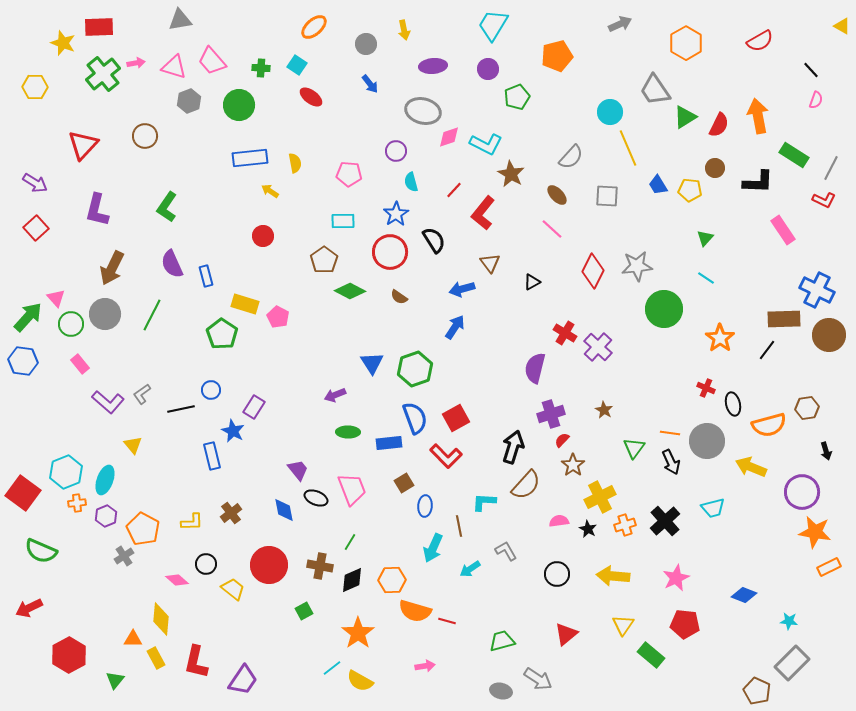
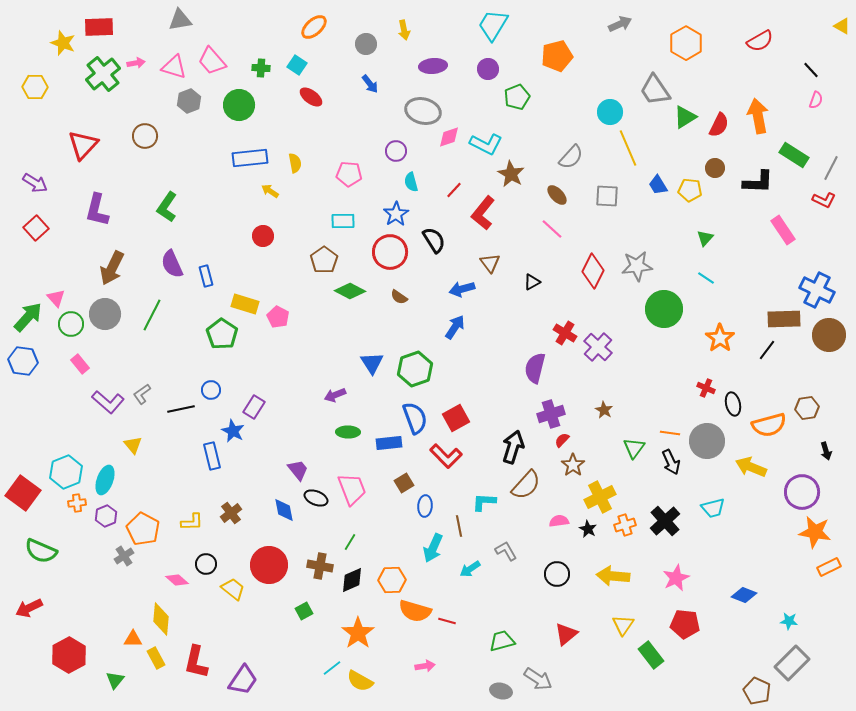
green rectangle at (651, 655): rotated 12 degrees clockwise
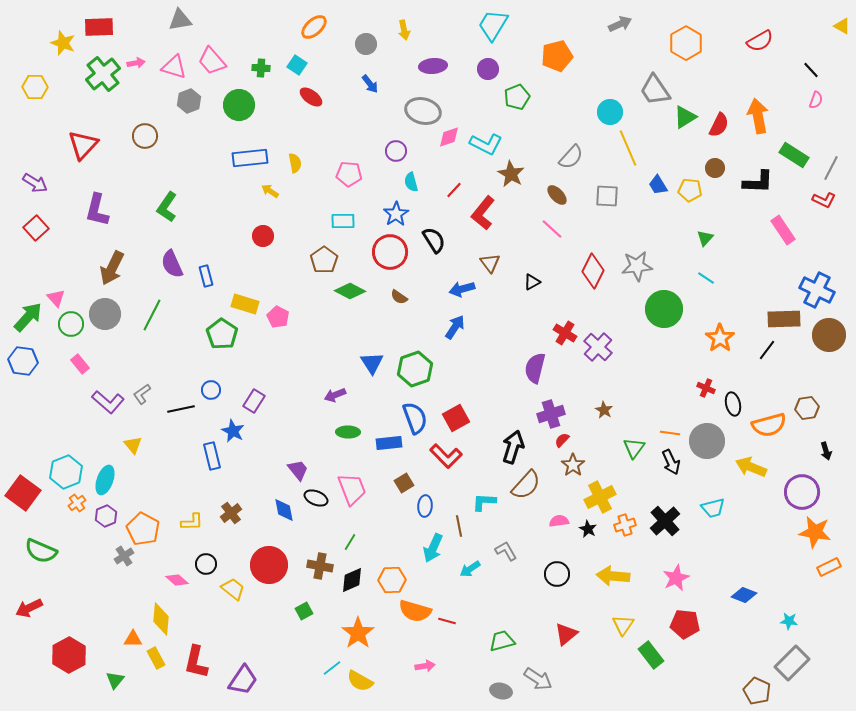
purple rectangle at (254, 407): moved 6 px up
orange cross at (77, 503): rotated 30 degrees counterclockwise
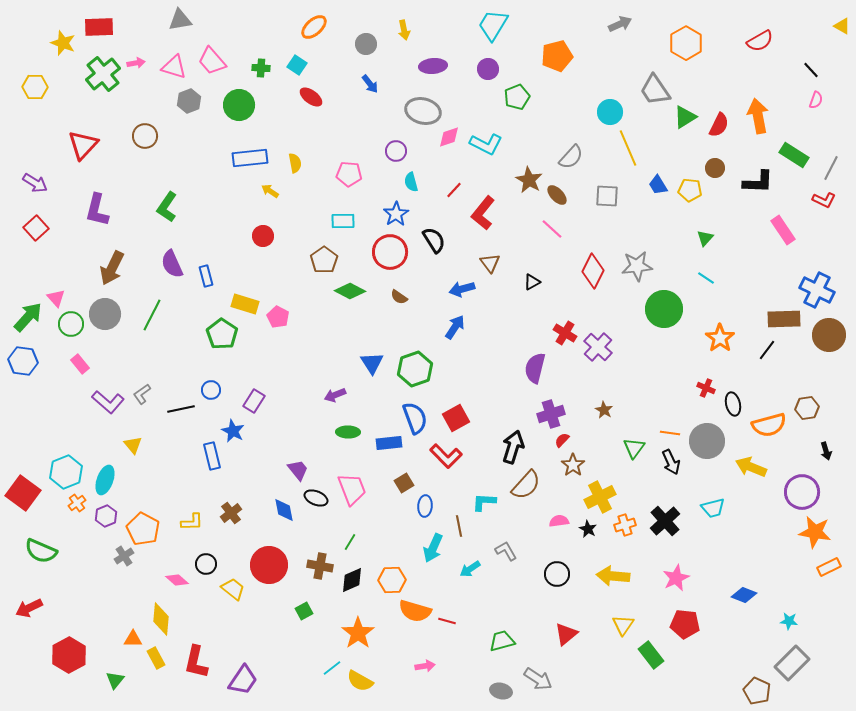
brown star at (511, 174): moved 18 px right, 6 px down
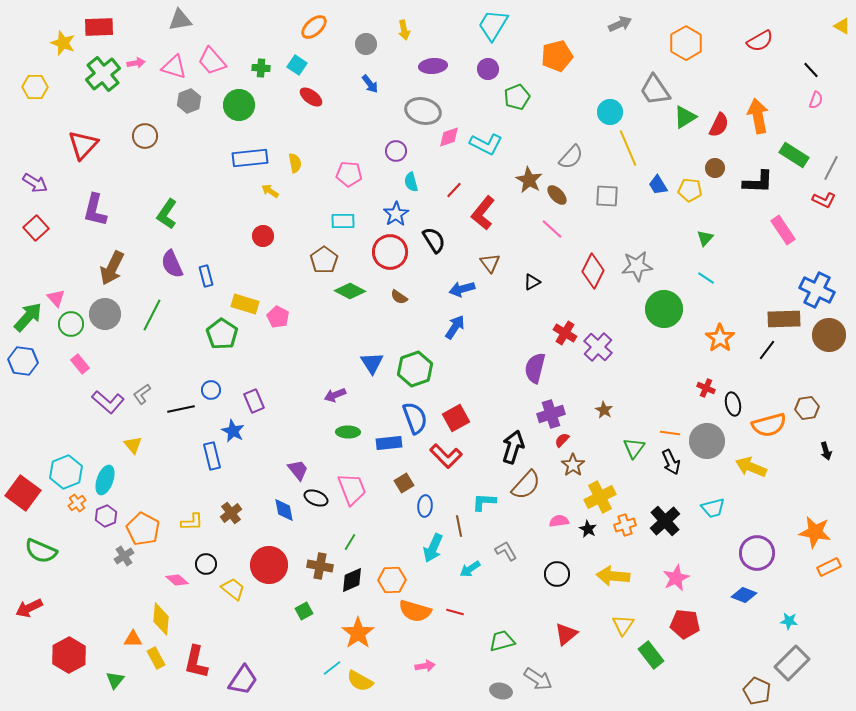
green L-shape at (167, 207): moved 7 px down
purple L-shape at (97, 210): moved 2 px left
purple rectangle at (254, 401): rotated 55 degrees counterclockwise
purple circle at (802, 492): moved 45 px left, 61 px down
red line at (447, 621): moved 8 px right, 9 px up
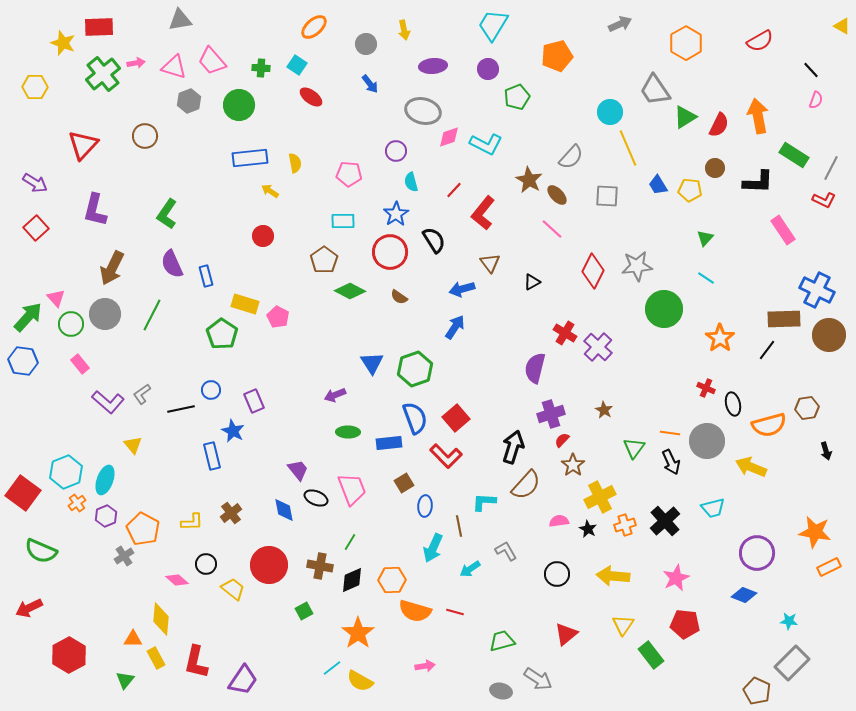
red square at (456, 418): rotated 12 degrees counterclockwise
green triangle at (115, 680): moved 10 px right
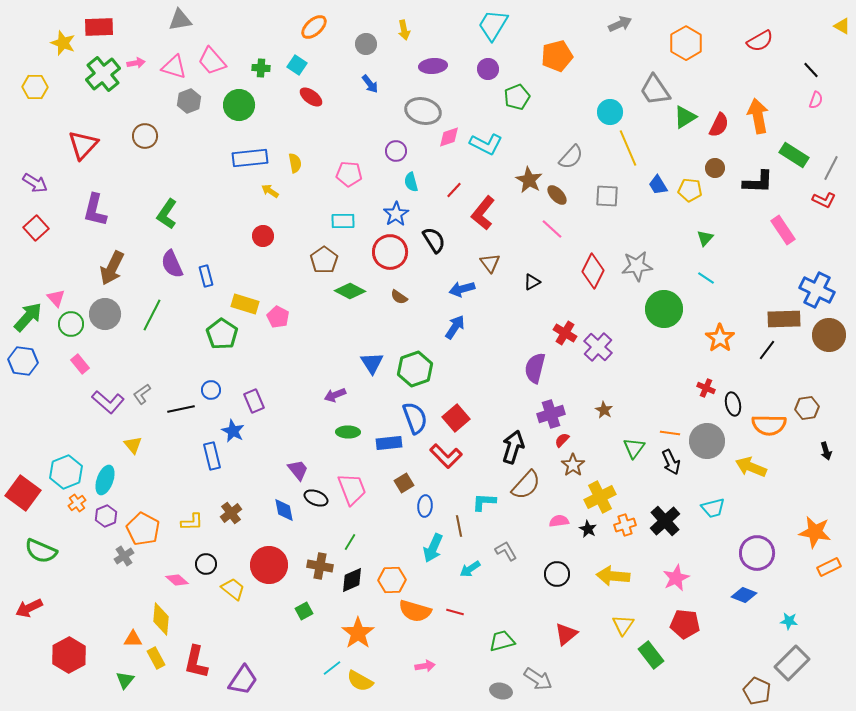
orange semicircle at (769, 425): rotated 16 degrees clockwise
